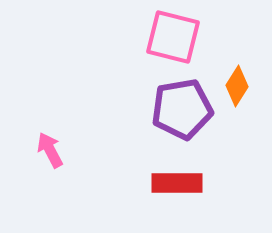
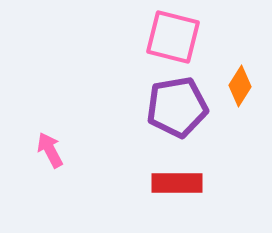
orange diamond: moved 3 px right
purple pentagon: moved 5 px left, 2 px up
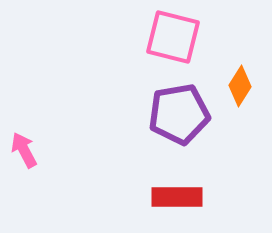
purple pentagon: moved 2 px right, 7 px down
pink arrow: moved 26 px left
red rectangle: moved 14 px down
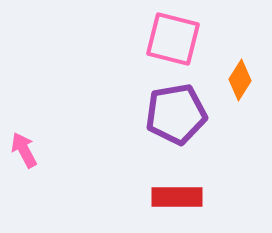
pink square: moved 2 px down
orange diamond: moved 6 px up
purple pentagon: moved 3 px left
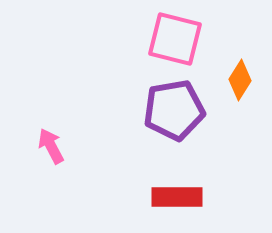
pink square: moved 2 px right
purple pentagon: moved 2 px left, 4 px up
pink arrow: moved 27 px right, 4 px up
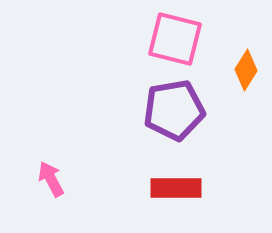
orange diamond: moved 6 px right, 10 px up
pink arrow: moved 33 px down
red rectangle: moved 1 px left, 9 px up
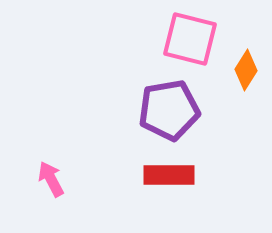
pink square: moved 15 px right
purple pentagon: moved 5 px left
red rectangle: moved 7 px left, 13 px up
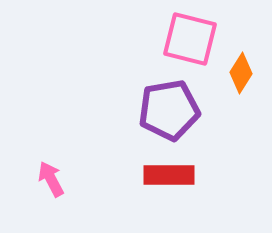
orange diamond: moved 5 px left, 3 px down
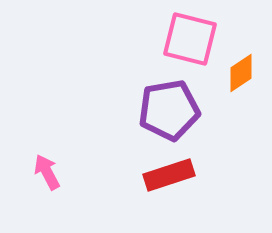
orange diamond: rotated 24 degrees clockwise
red rectangle: rotated 18 degrees counterclockwise
pink arrow: moved 4 px left, 7 px up
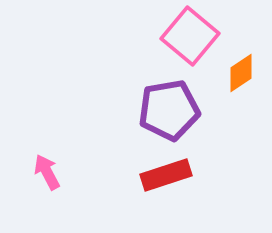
pink square: moved 3 px up; rotated 26 degrees clockwise
red rectangle: moved 3 px left
